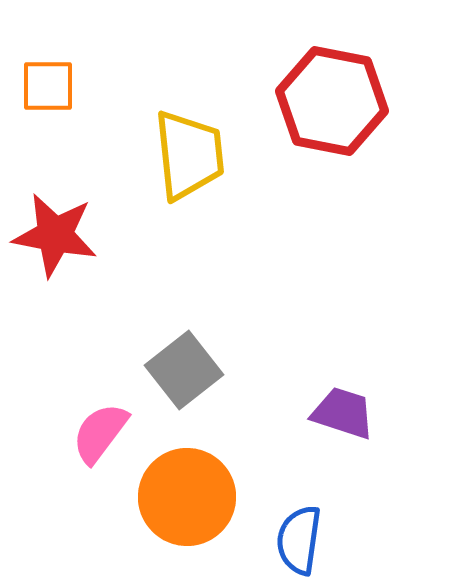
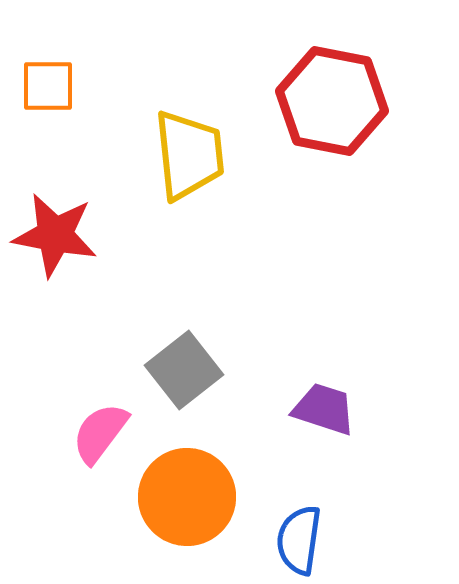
purple trapezoid: moved 19 px left, 4 px up
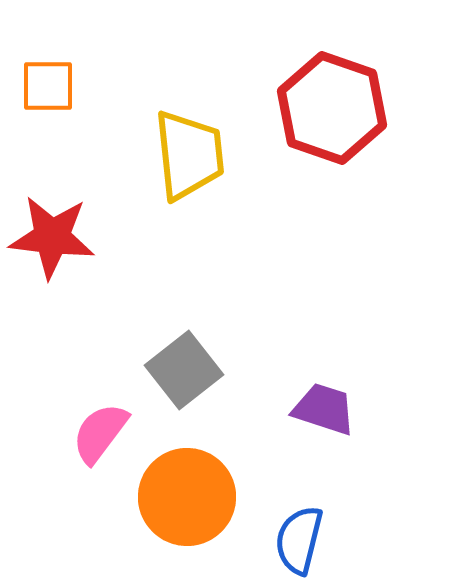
red hexagon: moved 7 px down; rotated 8 degrees clockwise
red star: moved 3 px left, 2 px down; rotated 4 degrees counterclockwise
blue semicircle: rotated 6 degrees clockwise
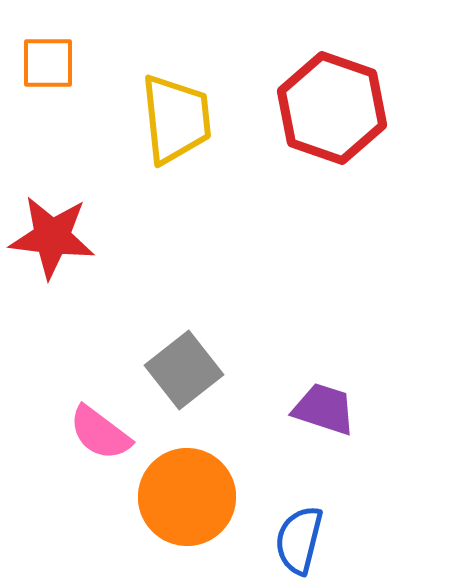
orange square: moved 23 px up
yellow trapezoid: moved 13 px left, 36 px up
pink semicircle: rotated 90 degrees counterclockwise
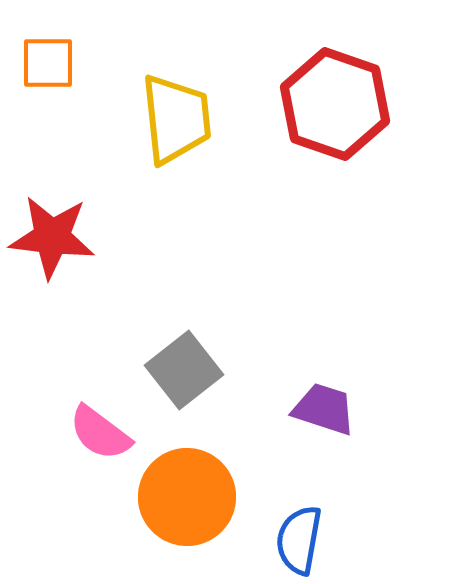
red hexagon: moved 3 px right, 4 px up
blue semicircle: rotated 4 degrees counterclockwise
